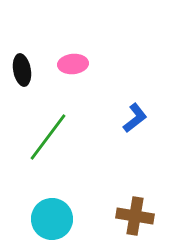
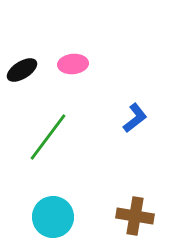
black ellipse: rotated 68 degrees clockwise
cyan circle: moved 1 px right, 2 px up
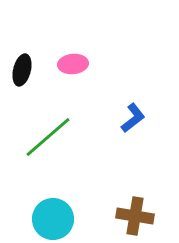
black ellipse: rotated 44 degrees counterclockwise
blue L-shape: moved 2 px left
green line: rotated 12 degrees clockwise
cyan circle: moved 2 px down
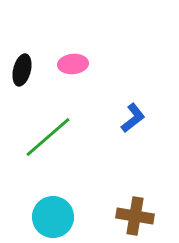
cyan circle: moved 2 px up
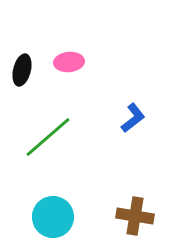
pink ellipse: moved 4 px left, 2 px up
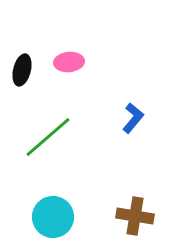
blue L-shape: rotated 12 degrees counterclockwise
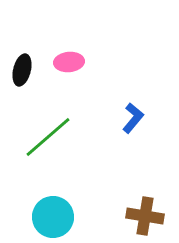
brown cross: moved 10 px right
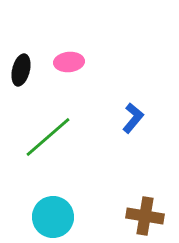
black ellipse: moved 1 px left
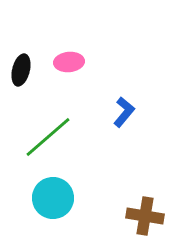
blue L-shape: moved 9 px left, 6 px up
cyan circle: moved 19 px up
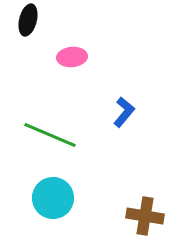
pink ellipse: moved 3 px right, 5 px up
black ellipse: moved 7 px right, 50 px up
green line: moved 2 px right, 2 px up; rotated 64 degrees clockwise
